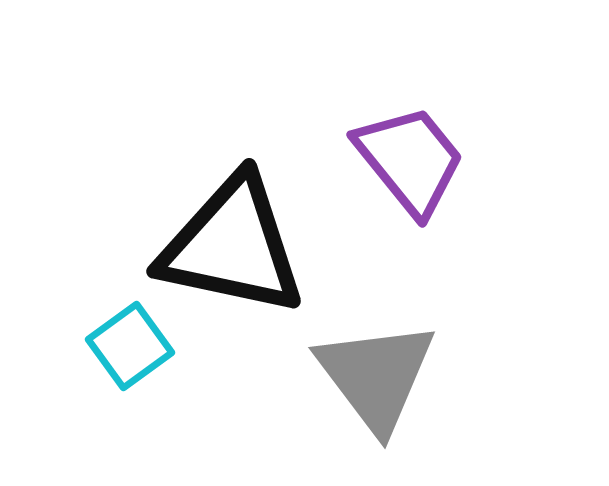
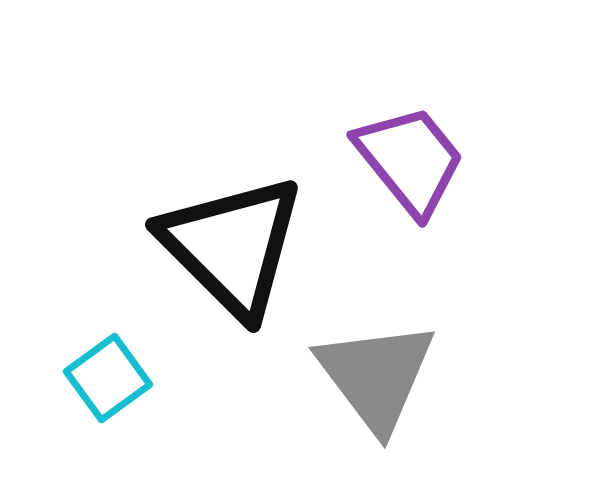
black triangle: rotated 33 degrees clockwise
cyan square: moved 22 px left, 32 px down
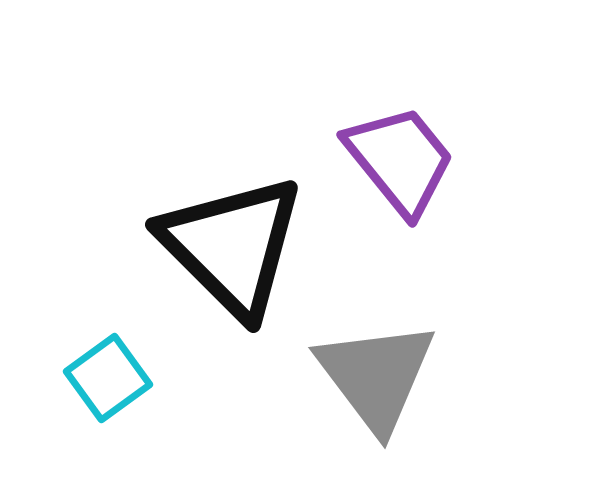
purple trapezoid: moved 10 px left
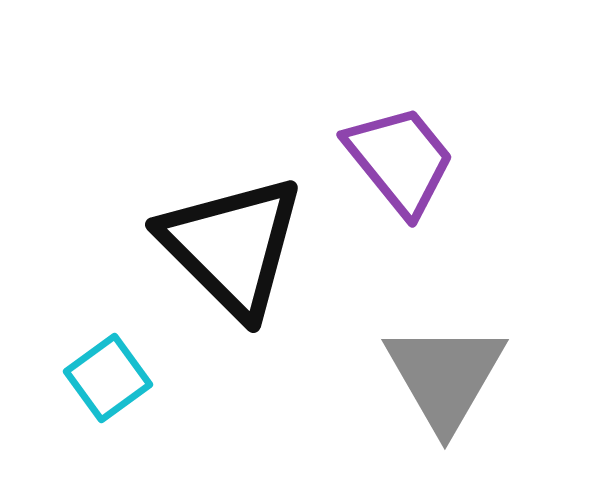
gray triangle: moved 69 px right; rotated 7 degrees clockwise
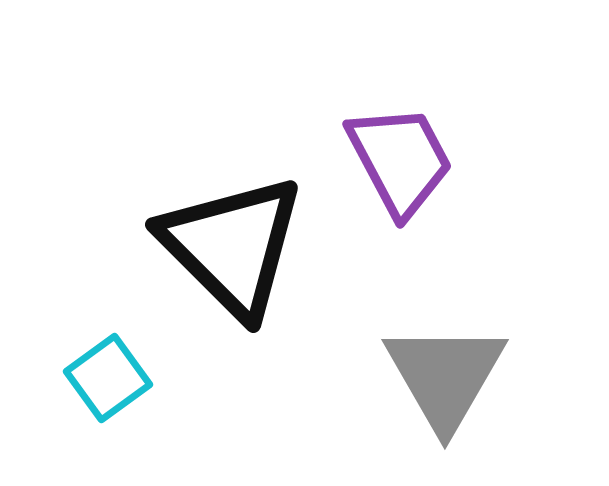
purple trapezoid: rotated 11 degrees clockwise
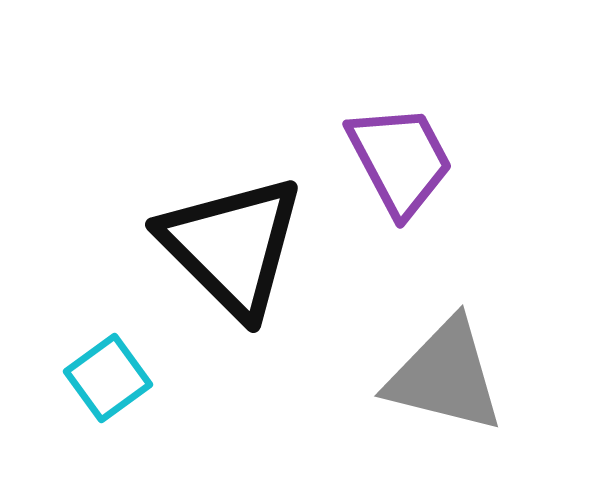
gray triangle: rotated 46 degrees counterclockwise
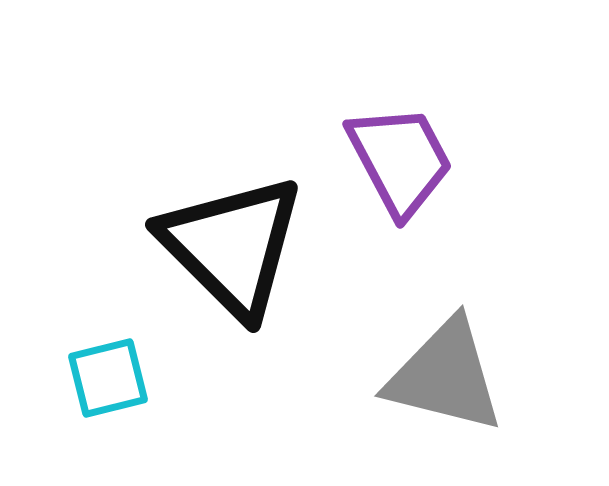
cyan square: rotated 22 degrees clockwise
